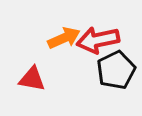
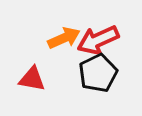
red arrow: rotated 12 degrees counterclockwise
black pentagon: moved 18 px left, 3 px down
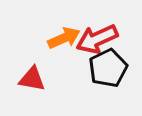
red arrow: moved 1 px left, 1 px up
black pentagon: moved 10 px right, 5 px up
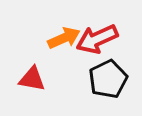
black pentagon: moved 11 px down
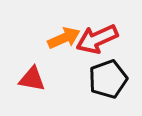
black pentagon: rotated 6 degrees clockwise
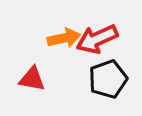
orange arrow: rotated 12 degrees clockwise
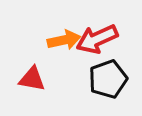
orange arrow: moved 2 px down
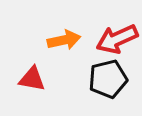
red arrow: moved 20 px right
black pentagon: rotated 6 degrees clockwise
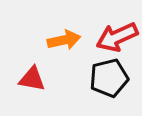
red arrow: moved 2 px up
black pentagon: moved 1 px right, 1 px up
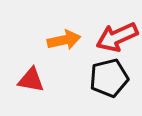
red triangle: moved 1 px left, 1 px down
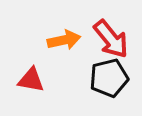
red arrow: moved 6 px left, 2 px down; rotated 105 degrees counterclockwise
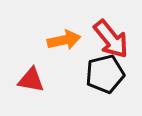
black pentagon: moved 4 px left, 4 px up
